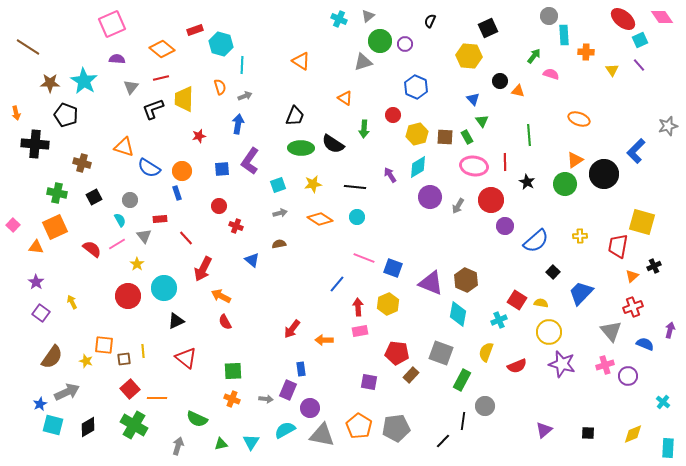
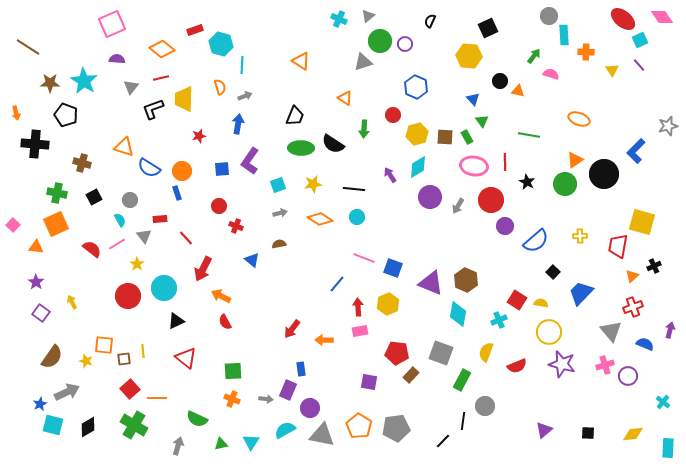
green line at (529, 135): rotated 75 degrees counterclockwise
black line at (355, 187): moved 1 px left, 2 px down
orange square at (55, 227): moved 1 px right, 3 px up
yellow diamond at (633, 434): rotated 15 degrees clockwise
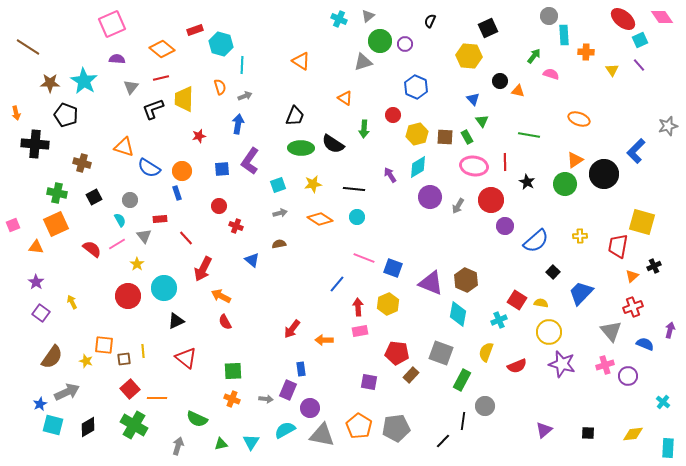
pink square at (13, 225): rotated 24 degrees clockwise
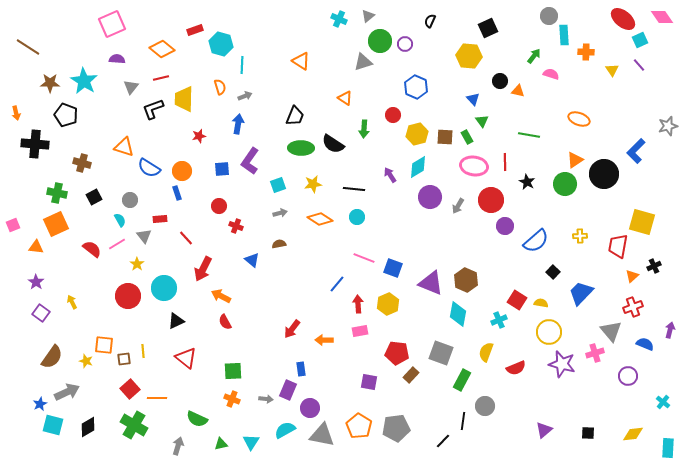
red arrow at (358, 307): moved 3 px up
pink cross at (605, 365): moved 10 px left, 12 px up
red semicircle at (517, 366): moved 1 px left, 2 px down
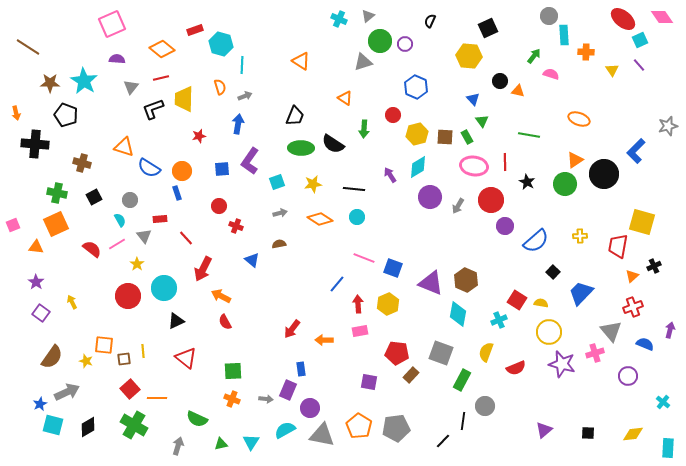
cyan square at (278, 185): moved 1 px left, 3 px up
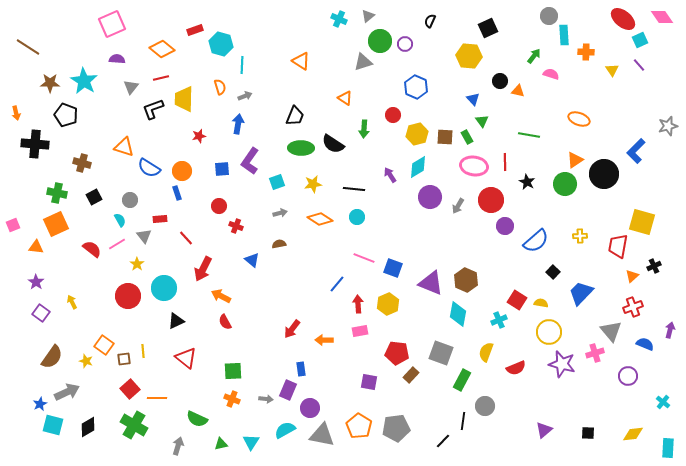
orange square at (104, 345): rotated 30 degrees clockwise
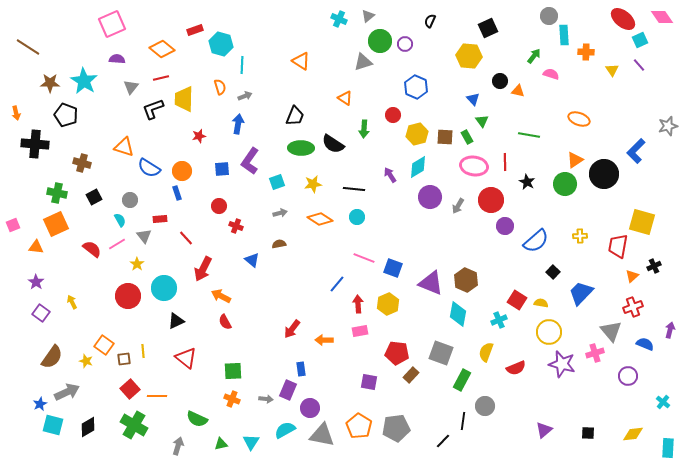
orange line at (157, 398): moved 2 px up
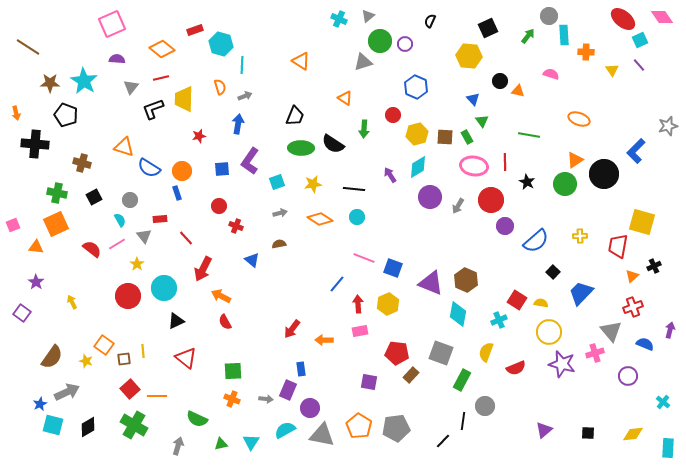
green arrow at (534, 56): moved 6 px left, 20 px up
purple square at (41, 313): moved 19 px left
